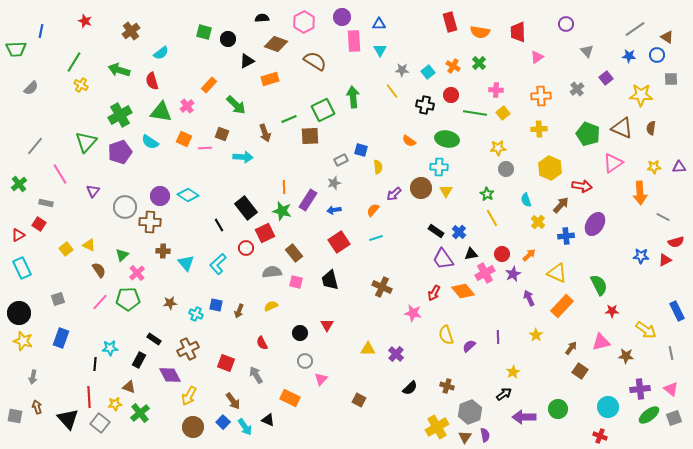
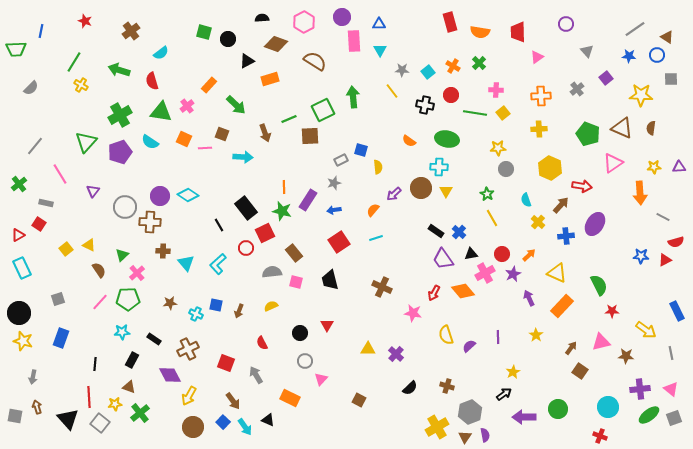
cyan star at (110, 348): moved 12 px right, 16 px up
black rectangle at (139, 360): moved 7 px left
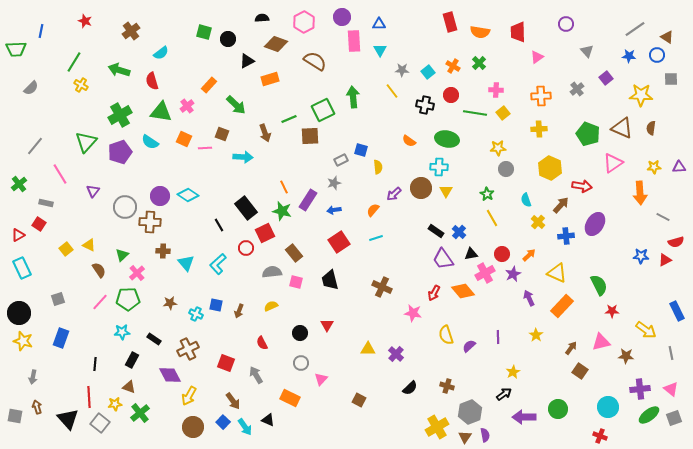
orange line at (284, 187): rotated 24 degrees counterclockwise
gray circle at (305, 361): moved 4 px left, 2 px down
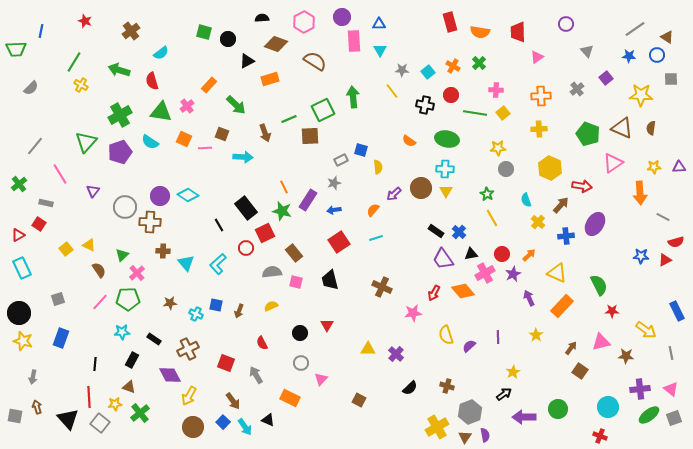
cyan cross at (439, 167): moved 6 px right, 2 px down
pink star at (413, 313): rotated 18 degrees counterclockwise
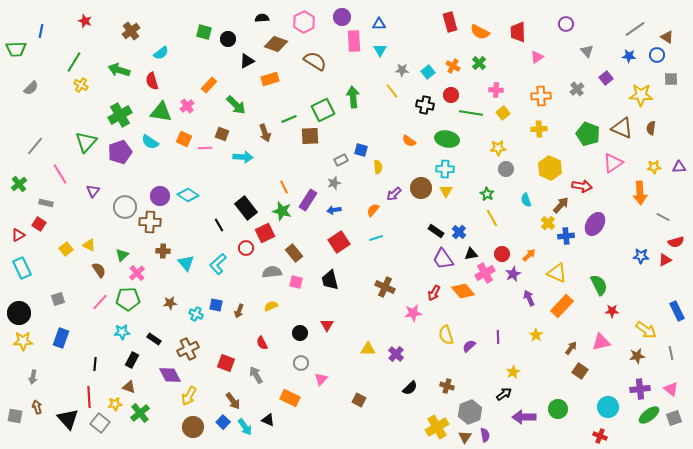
orange semicircle at (480, 32): rotated 18 degrees clockwise
green line at (475, 113): moved 4 px left
yellow cross at (538, 222): moved 10 px right, 1 px down
brown cross at (382, 287): moved 3 px right
yellow star at (23, 341): rotated 18 degrees counterclockwise
brown star at (626, 356): moved 11 px right; rotated 14 degrees counterclockwise
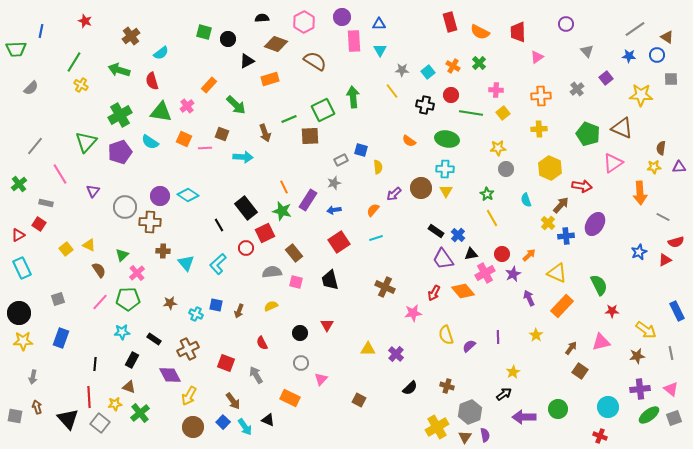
brown cross at (131, 31): moved 5 px down
brown semicircle at (651, 128): moved 10 px right, 20 px down
blue cross at (459, 232): moved 1 px left, 3 px down
blue star at (641, 256): moved 2 px left, 4 px up; rotated 28 degrees counterclockwise
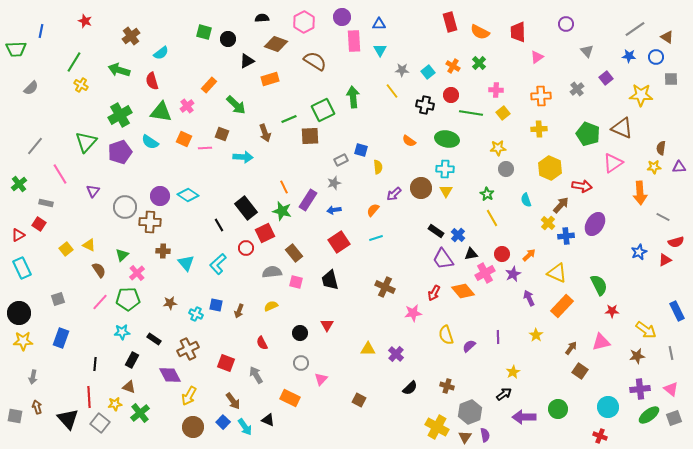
blue circle at (657, 55): moved 1 px left, 2 px down
yellow cross at (437, 427): rotated 30 degrees counterclockwise
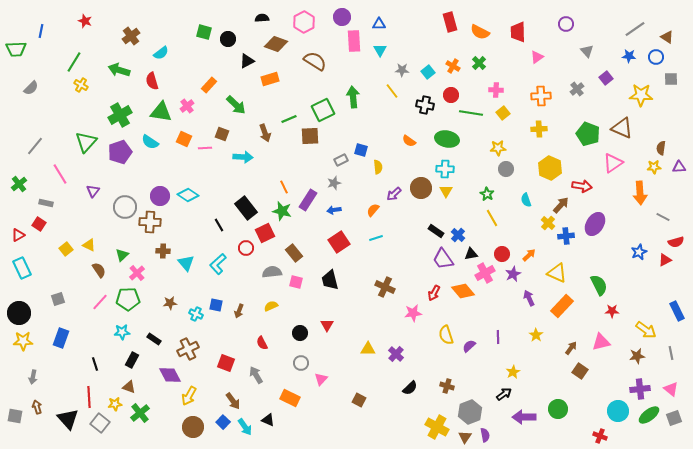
black line at (95, 364): rotated 24 degrees counterclockwise
cyan circle at (608, 407): moved 10 px right, 4 px down
